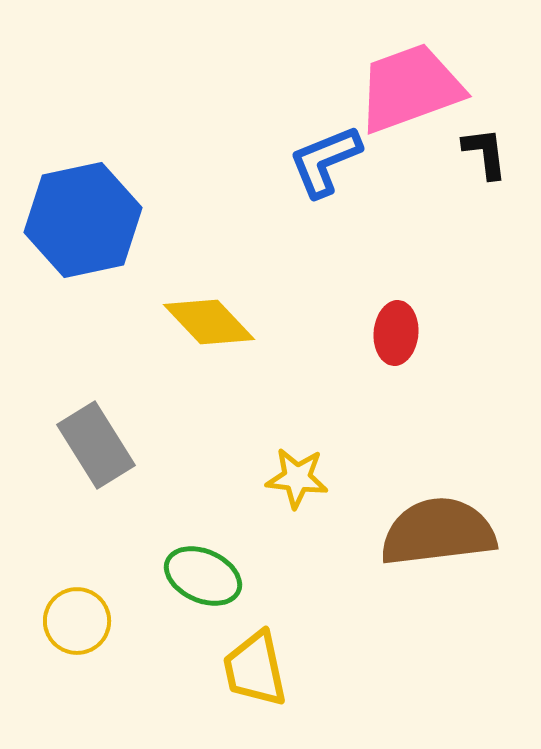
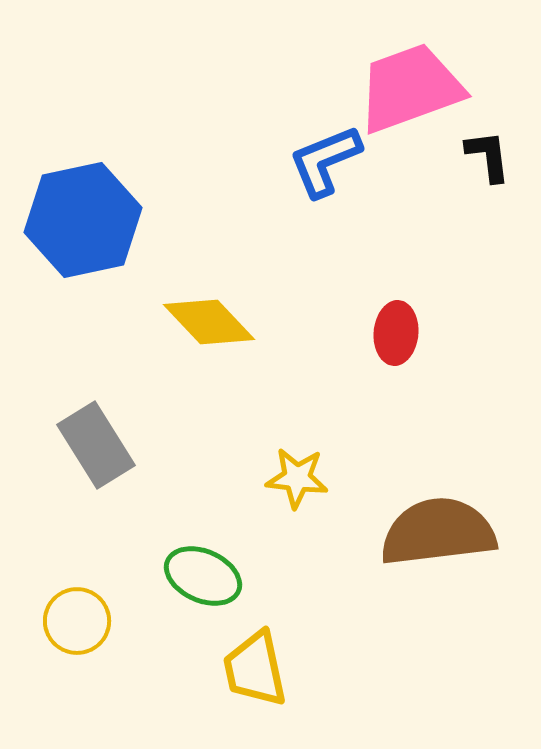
black L-shape: moved 3 px right, 3 px down
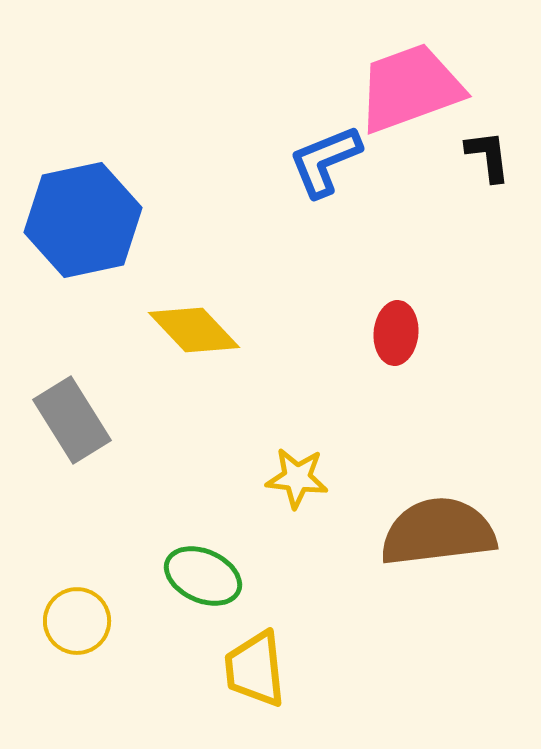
yellow diamond: moved 15 px left, 8 px down
gray rectangle: moved 24 px left, 25 px up
yellow trapezoid: rotated 6 degrees clockwise
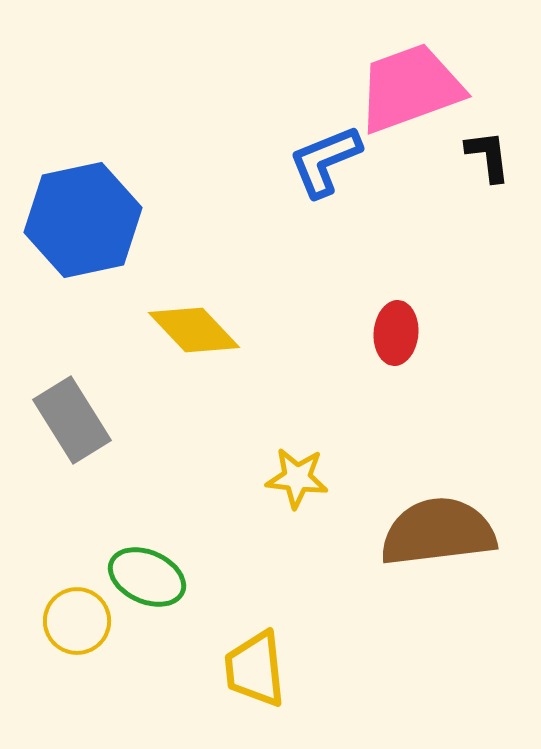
green ellipse: moved 56 px left, 1 px down
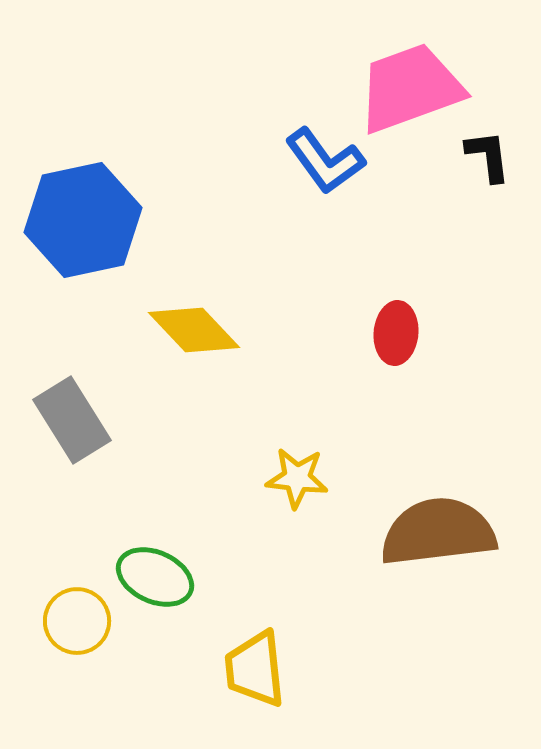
blue L-shape: rotated 104 degrees counterclockwise
green ellipse: moved 8 px right
